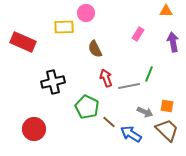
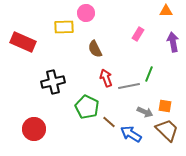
orange square: moved 2 px left
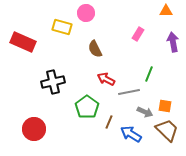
yellow rectangle: moved 2 px left; rotated 18 degrees clockwise
red arrow: moved 1 px down; rotated 42 degrees counterclockwise
gray line: moved 6 px down
green pentagon: rotated 10 degrees clockwise
brown line: rotated 72 degrees clockwise
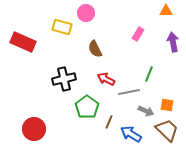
black cross: moved 11 px right, 3 px up
orange square: moved 2 px right, 1 px up
gray arrow: moved 1 px right, 1 px up
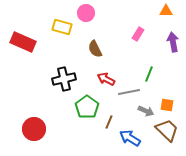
blue arrow: moved 1 px left, 4 px down
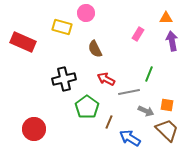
orange triangle: moved 7 px down
purple arrow: moved 1 px left, 1 px up
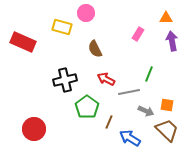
black cross: moved 1 px right, 1 px down
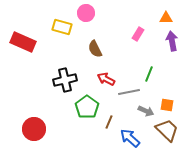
blue arrow: rotated 10 degrees clockwise
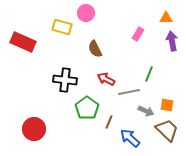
black cross: rotated 20 degrees clockwise
green pentagon: moved 1 px down
